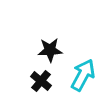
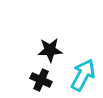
black cross: moved 1 px up; rotated 15 degrees counterclockwise
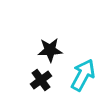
black cross: rotated 30 degrees clockwise
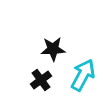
black star: moved 3 px right, 1 px up
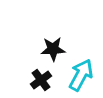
cyan arrow: moved 2 px left
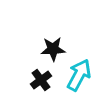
cyan arrow: moved 2 px left
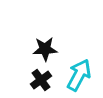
black star: moved 8 px left
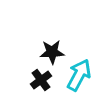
black star: moved 7 px right, 3 px down
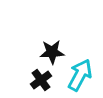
cyan arrow: moved 1 px right
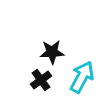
cyan arrow: moved 2 px right, 2 px down
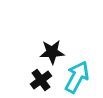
cyan arrow: moved 5 px left
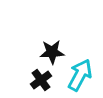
cyan arrow: moved 3 px right, 2 px up
